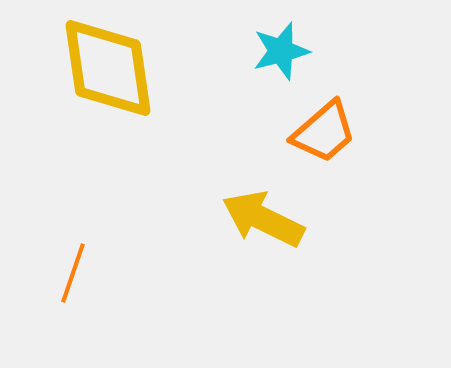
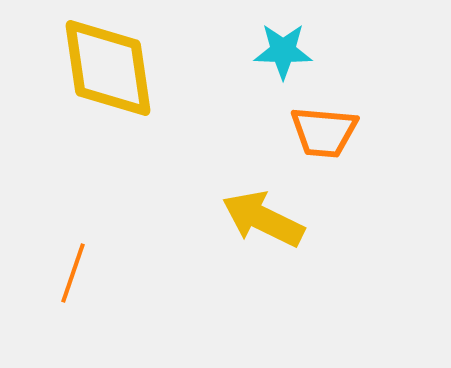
cyan star: moved 2 px right; rotated 16 degrees clockwise
orange trapezoid: rotated 46 degrees clockwise
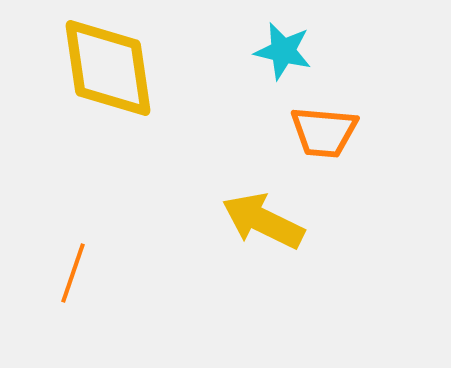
cyan star: rotated 12 degrees clockwise
yellow arrow: moved 2 px down
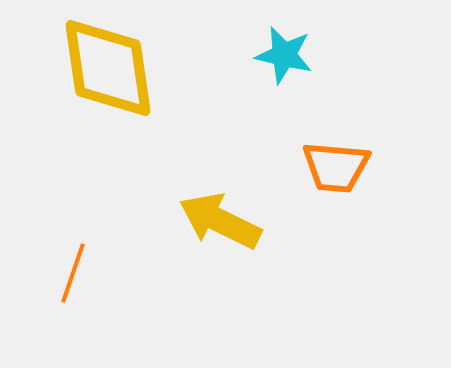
cyan star: moved 1 px right, 4 px down
orange trapezoid: moved 12 px right, 35 px down
yellow arrow: moved 43 px left
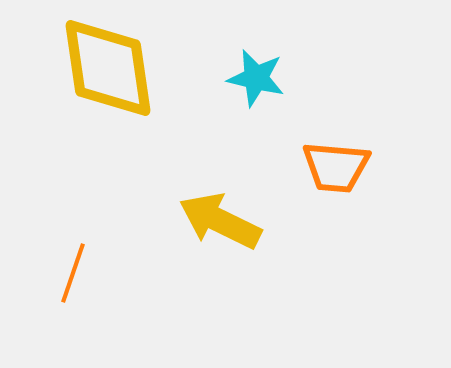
cyan star: moved 28 px left, 23 px down
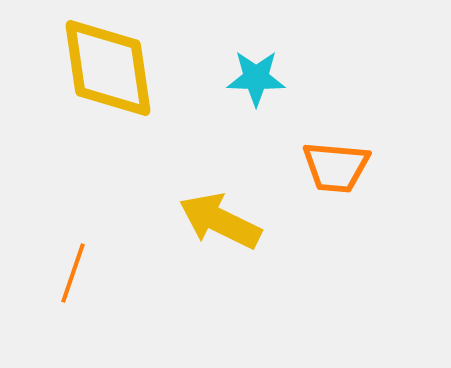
cyan star: rotated 12 degrees counterclockwise
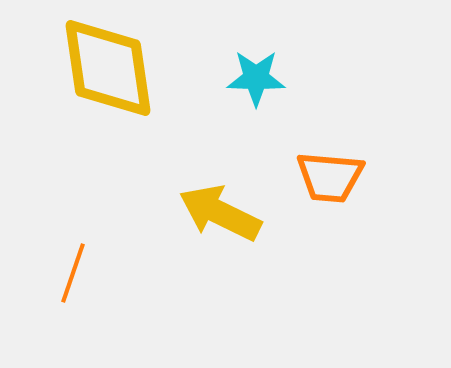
orange trapezoid: moved 6 px left, 10 px down
yellow arrow: moved 8 px up
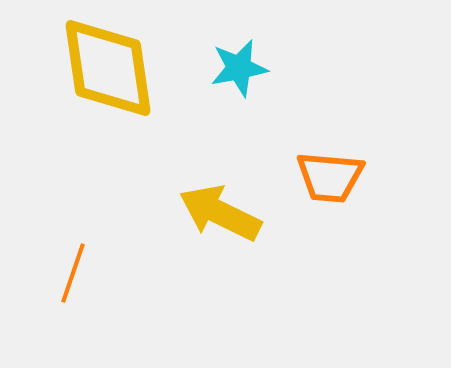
cyan star: moved 17 px left, 10 px up; rotated 12 degrees counterclockwise
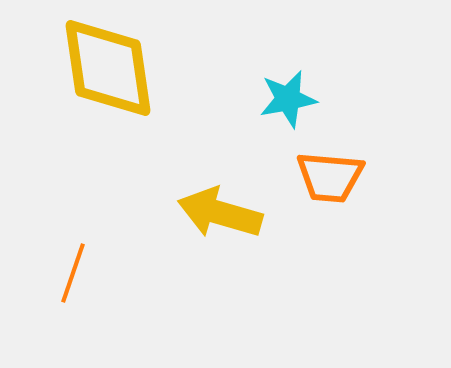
cyan star: moved 49 px right, 31 px down
yellow arrow: rotated 10 degrees counterclockwise
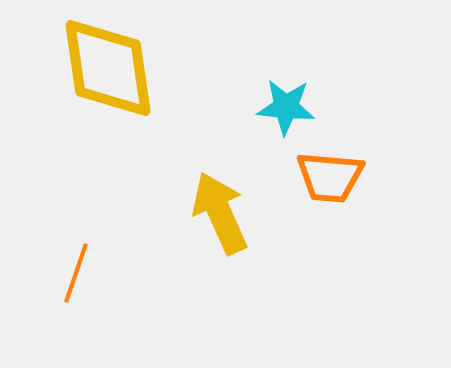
cyan star: moved 2 px left, 8 px down; rotated 16 degrees clockwise
yellow arrow: rotated 50 degrees clockwise
orange line: moved 3 px right
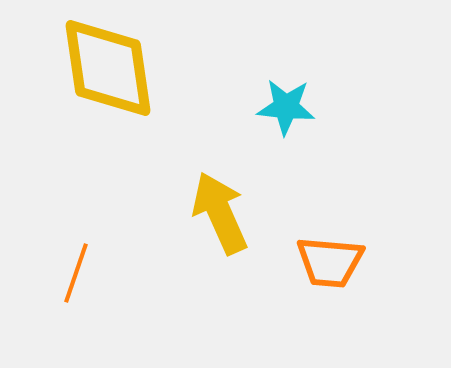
orange trapezoid: moved 85 px down
